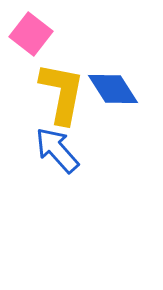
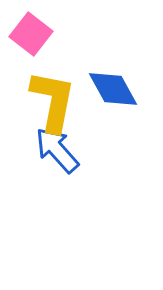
blue diamond: rotated 4 degrees clockwise
yellow L-shape: moved 9 px left, 8 px down
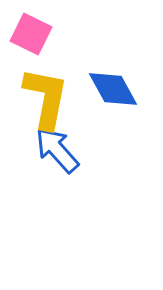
pink square: rotated 12 degrees counterclockwise
yellow L-shape: moved 7 px left, 3 px up
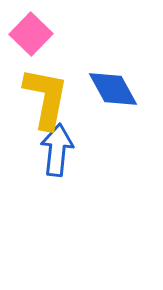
pink square: rotated 18 degrees clockwise
blue arrow: rotated 48 degrees clockwise
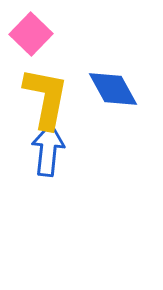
blue arrow: moved 9 px left
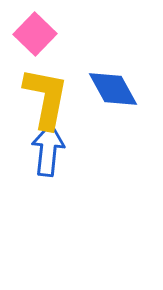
pink square: moved 4 px right
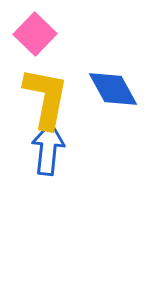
blue arrow: moved 1 px up
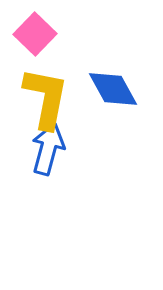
blue arrow: rotated 9 degrees clockwise
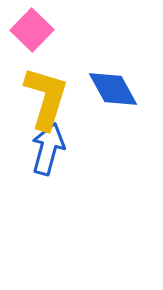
pink square: moved 3 px left, 4 px up
yellow L-shape: rotated 6 degrees clockwise
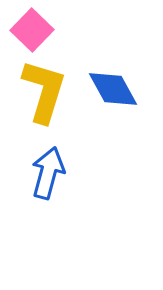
yellow L-shape: moved 2 px left, 7 px up
blue arrow: moved 24 px down
